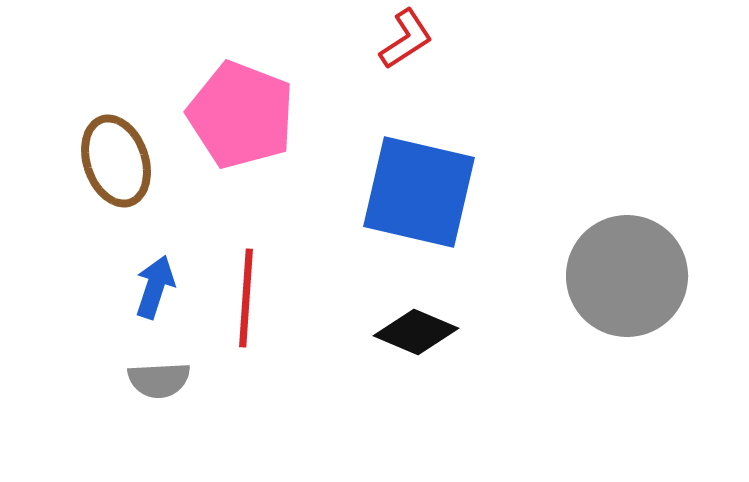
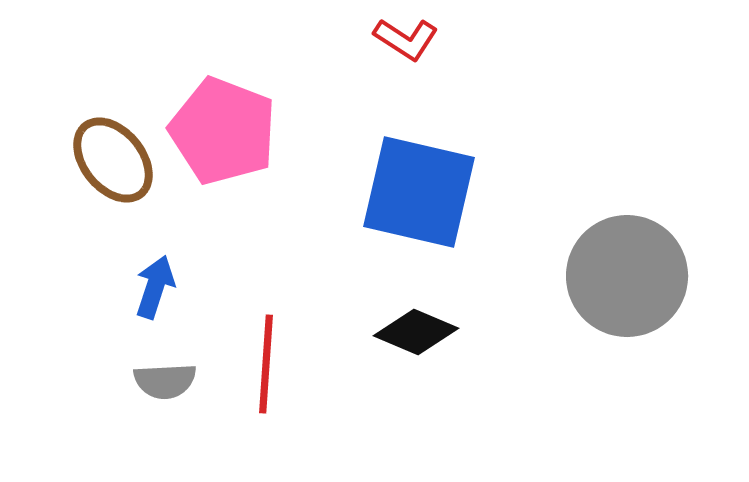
red L-shape: rotated 66 degrees clockwise
pink pentagon: moved 18 px left, 16 px down
brown ellipse: moved 3 px left, 1 px up; rotated 20 degrees counterclockwise
red line: moved 20 px right, 66 px down
gray semicircle: moved 6 px right, 1 px down
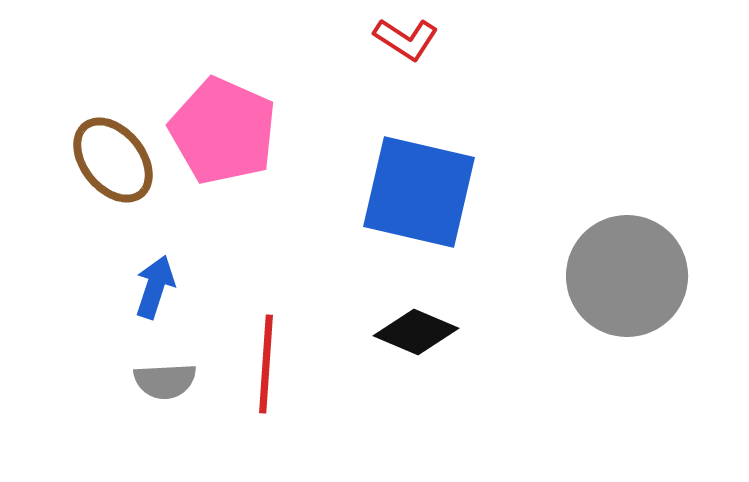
pink pentagon: rotated 3 degrees clockwise
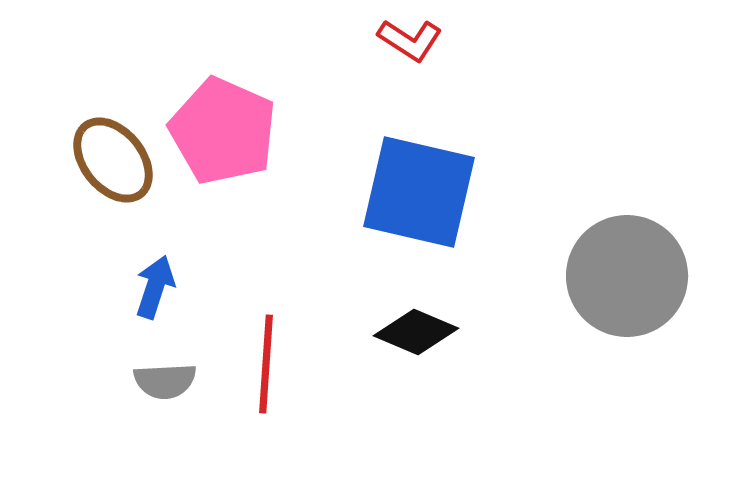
red L-shape: moved 4 px right, 1 px down
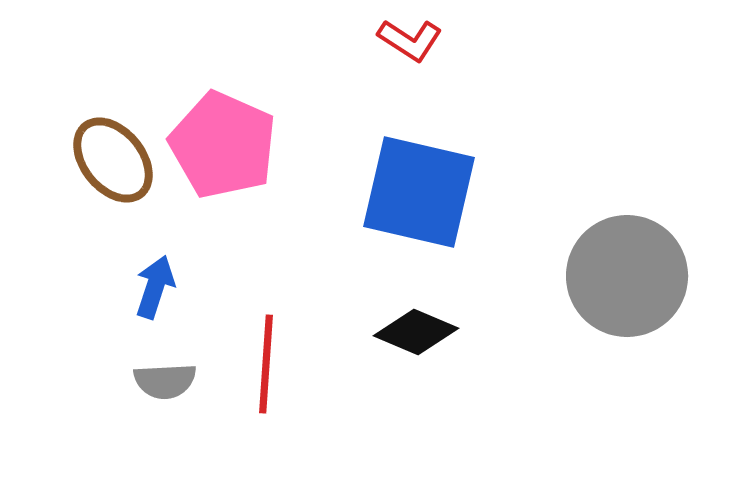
pink pentagon: moved 14 px down
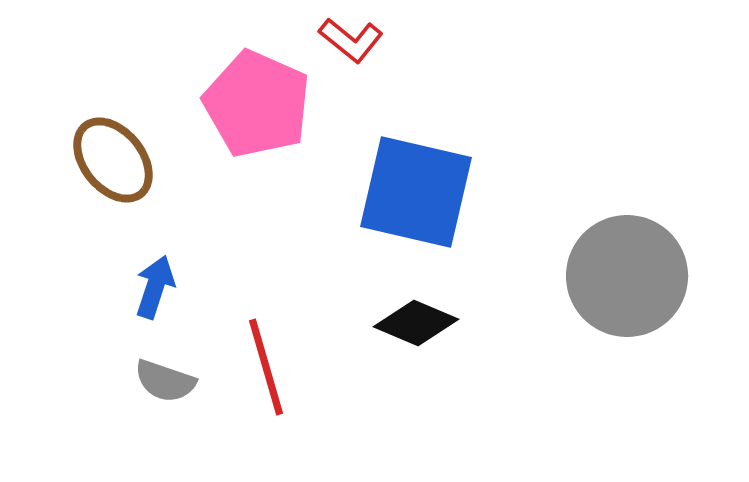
red L-shape: moved 59 px left; rotated 6 degrees clockwise
pink pentagon: moved 34 px right, 41 px up
blue square: moved 3 px left
black diamond: moved 9 px up
red line: moved 3 px down; rotated 20 degrees counterclockwise
gray semicircle: rotated 22 degrees clockwise
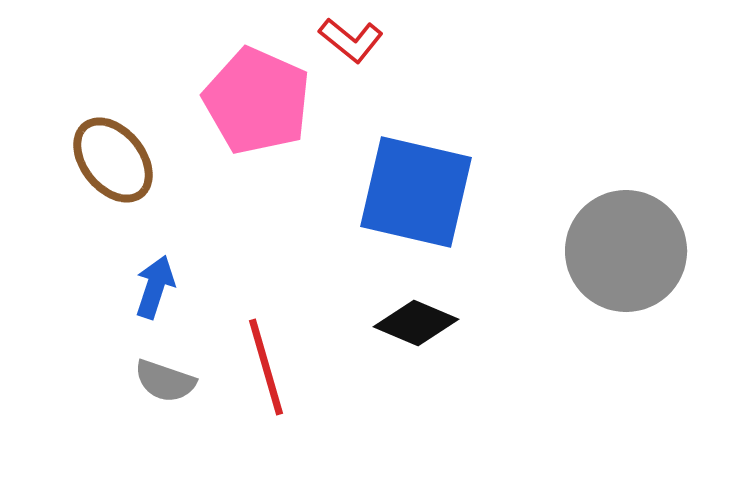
pink pentagon: moved 3 px up
gray circle: moved 1 px left, 25 px up
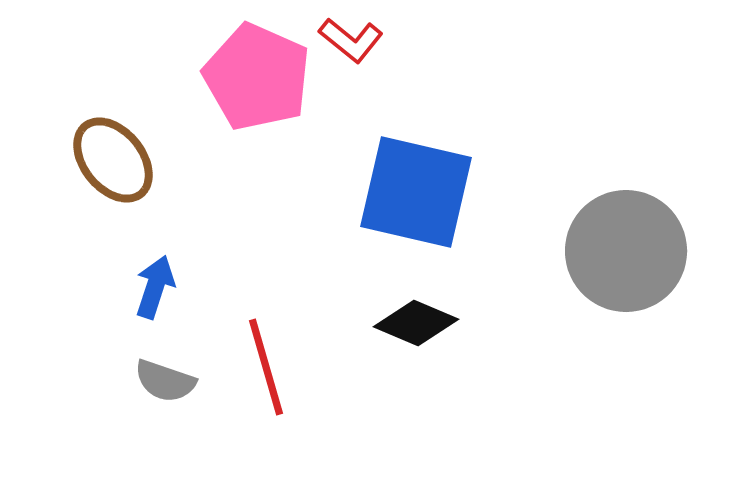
pink pentagon: moved 24 px up
